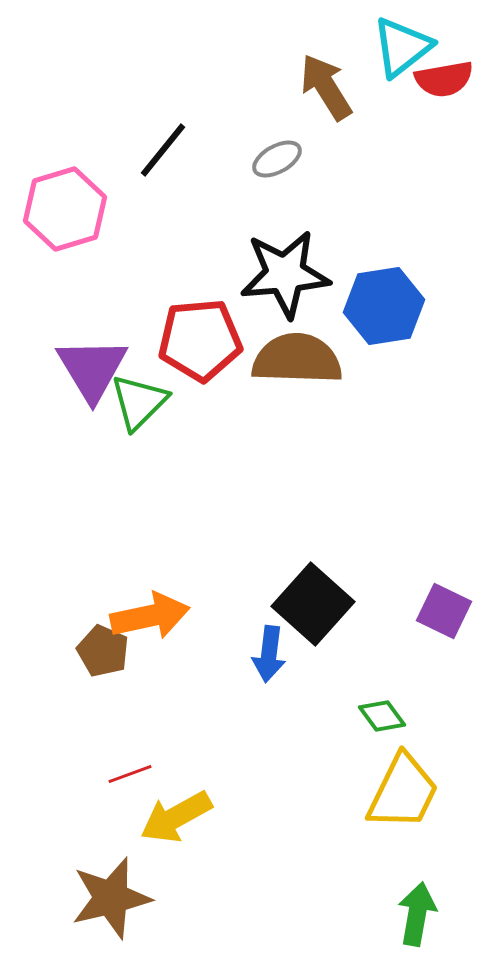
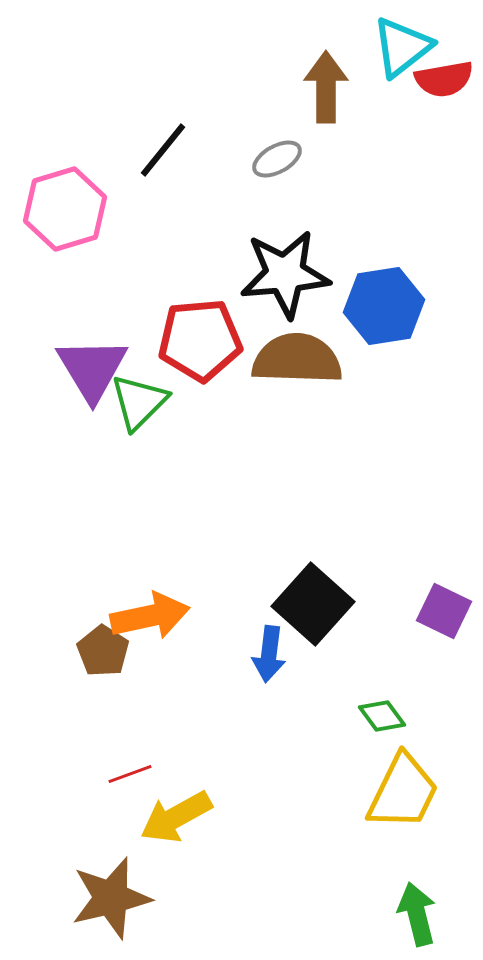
brown arrow: rotated 32 degrees clockwise
brown pentagon: rotated 9 degrees clockwise
green arrow: rotated 24 degrees counterclockwise
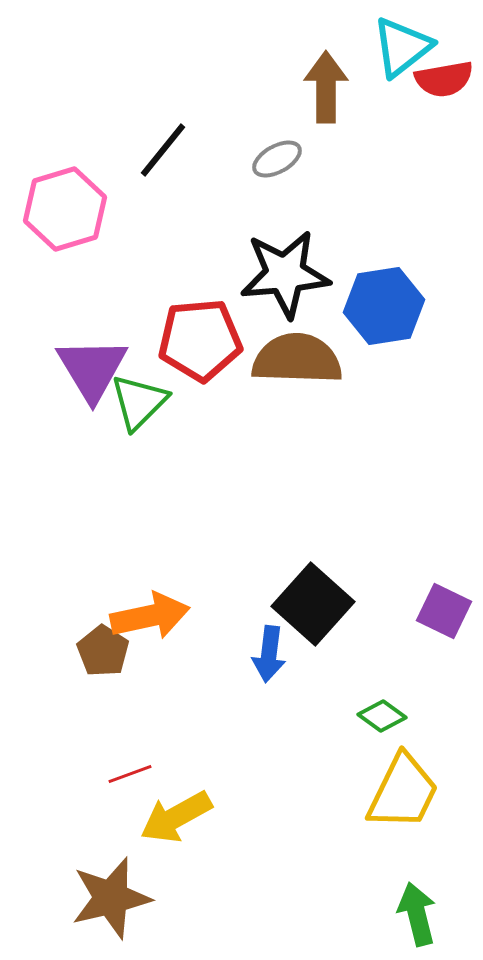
green diamond: rotated 18 degrees counterclockwise
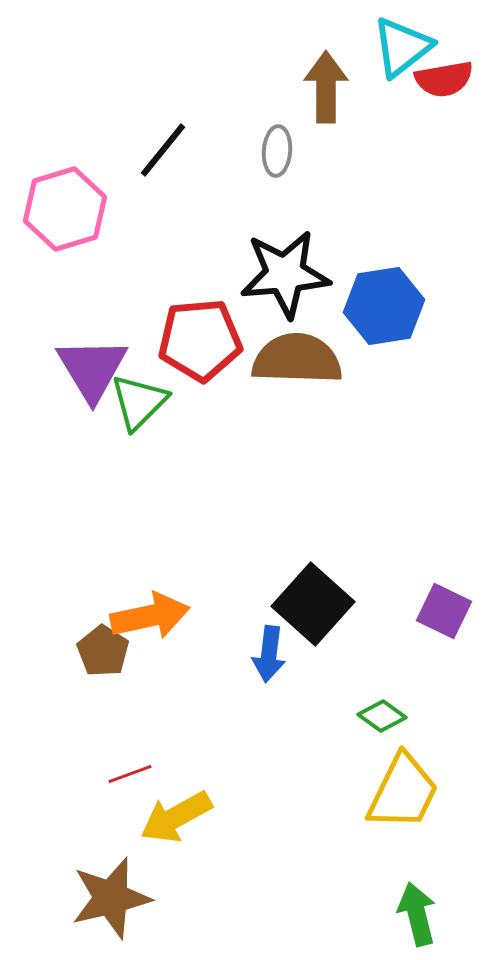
gray ellipse: moved 8 px up; rotated 57 degrees counterclockwise
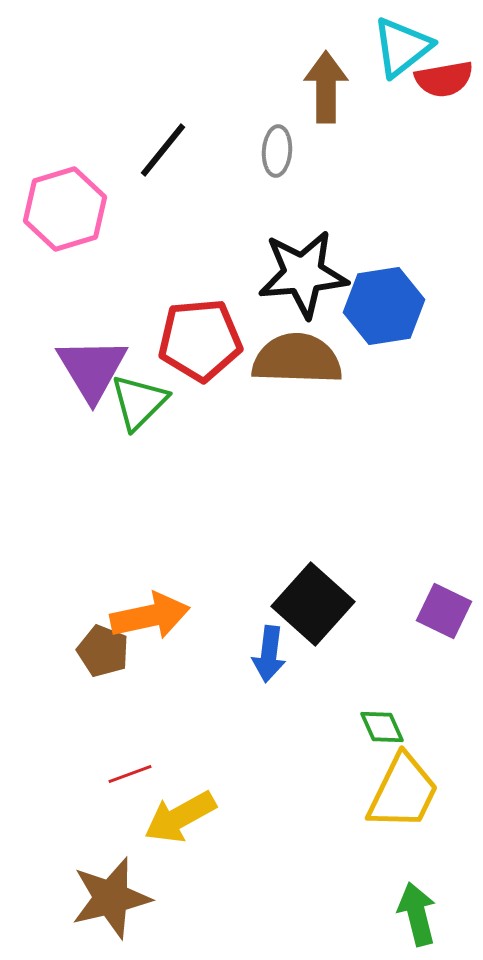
black star: moved 18 px right
brown pentagon: rotated 12 degrees counterclockwise
green diamond: moved 11 px down; rotated 30 degrees clockwise
yellow arrow: moved 4 px right
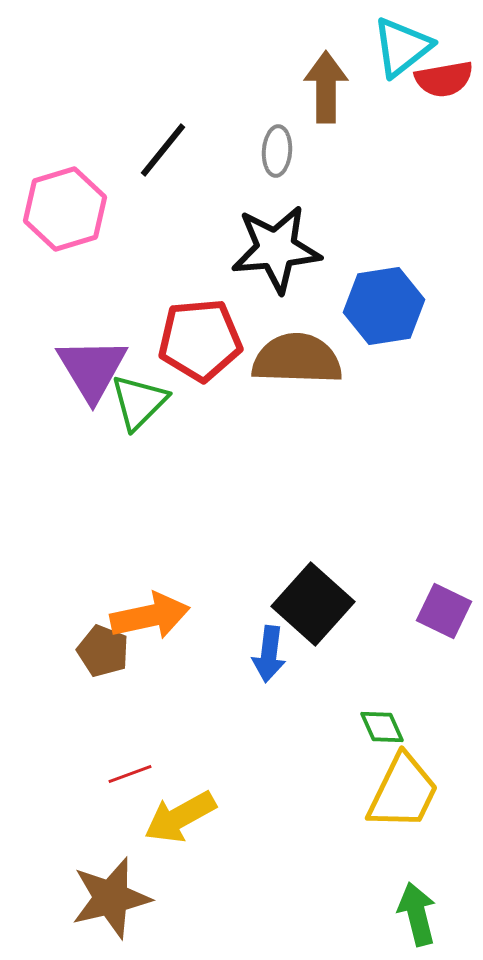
black star: moved 27 px left, 25 px up
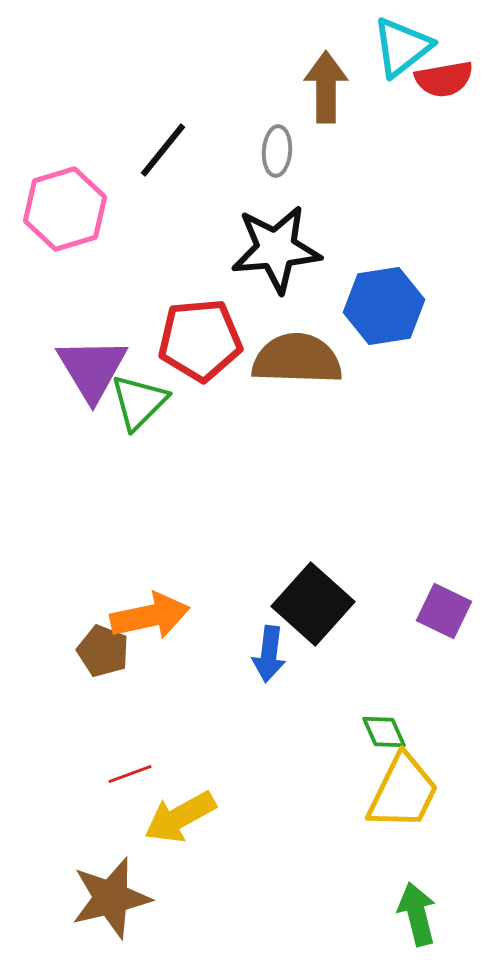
green diamond: moved 2 px right, 5 px down
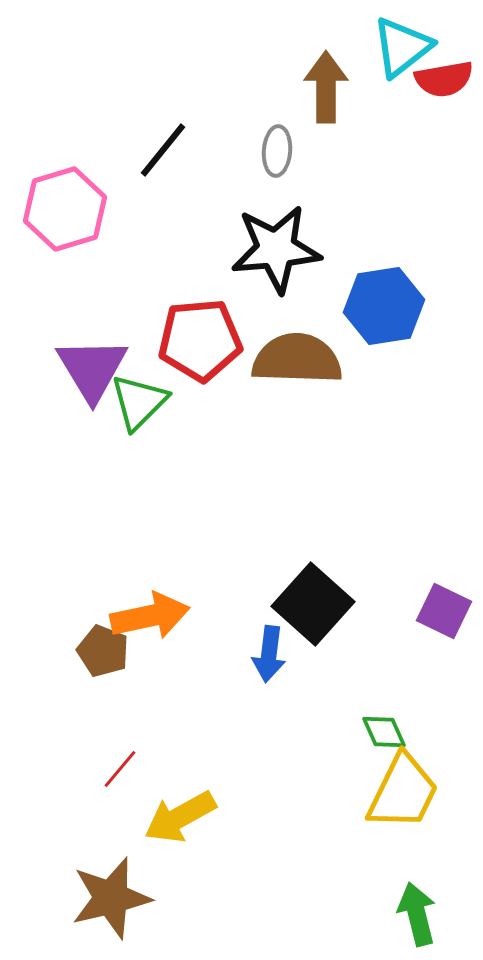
red line: moved 10 px left, 5 px up; rotated 30 degrees counterclockwise
